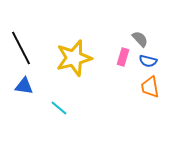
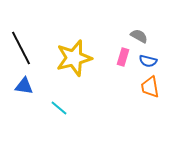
gray semicircle: moved 1 px left, 3 px up; rotated 18 degrees counterclockwise
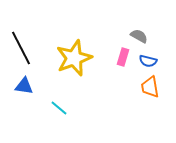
yellow star: rotated 6 degrees counterclockwise
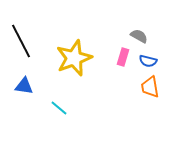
black line: moved 7 px up
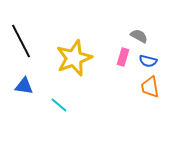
cyan line: moved 3 px up
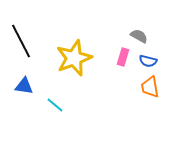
cyan line: moved 4 px left
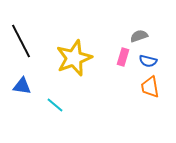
gray semicircle: rotated 48 degrees counterclockwise
blue triangle: moved 2 px left
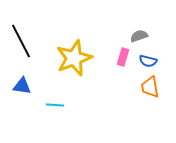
cyan line: rotated 36 degrees counterclockwise
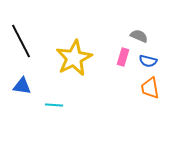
gray semicircle: rotated 42 degrees clockwise
yellow star: rotated 6 degrees counterclockwise
orange trapezoid: moved 1 px down
cyan line: moved 1 px left
